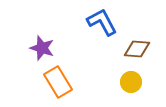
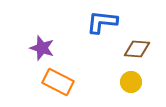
blue L-shape: rotated 56 degrees counterclockwise
orange rectangle: rotated 32 degrees counterclockwise
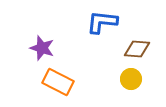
yellow circle: moved 3 px up
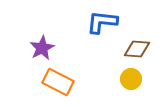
purple star: rotated 25 degrees clockwise
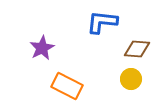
orange rectangle: moved 9 px right, 4 px down
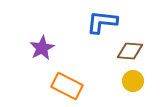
brown diamond: moved 7 px left, 2 px down
yellow circle: moved 2 px right, 2 px down
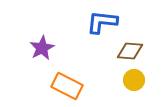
yellow circle: moved 1 px right, 1 px up
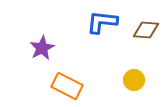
brown diamond: moved 16 px right, 21 px up
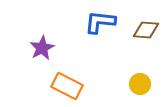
blue L-shape: moved 2 px left
yellow circle: moved 6 px right, 4 px down
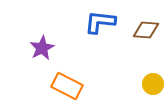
yellow circle: moved 13 px right
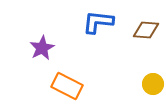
blue L-shape: moved 2 px left
